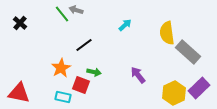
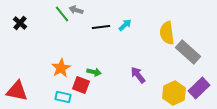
black line: moved 17 px right, 18 px up; rotated 30 degrees clockwise
red triangle: moved 2 px left, 2 px up
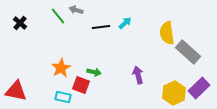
green line: moved 4 px left, 2 px down
cyan arrow: moved 2 px up
purple arrow: rotated 24 degrees clockwise
red triangle: moved 1 px left
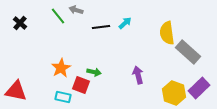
yellow hexagon: rotated 15 degrees counterclockwise
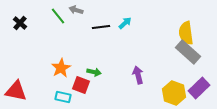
yellow semicircle: moved 19 px right
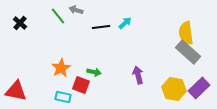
yellow hexagon: moved 4 px up; rotated 10 degrees counterclockwise
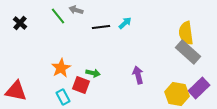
green arrow: moved 1 px left, 1 px down
yellow hexagon: moved 3 px right, 5 px down
cyan rectangle: rotated 49 degrees clockwise
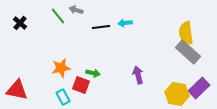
cyan arrow: rotated 144 degrees counterclockwise
orange star: rotated 18 degrees clockwise
red triangle: moved 1 px right, 1 px up
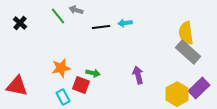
red triangle: moved 4 px up
yellow hexagon: rotated 20 degrees clockwise
